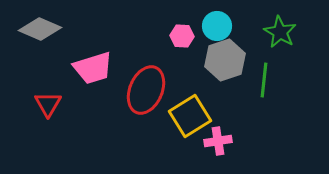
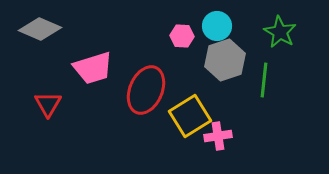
pink cross: moved 5 px up
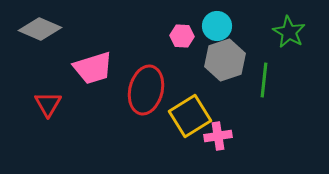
green star: moved 9 px right
red ellipse: rotated 9 degrees counterclockwise
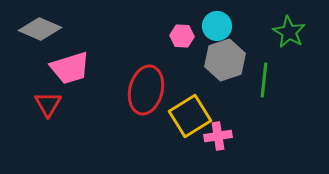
pink trapezoid: moved 23 px left
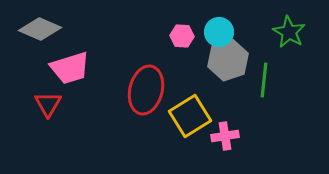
cyan circle: moved 2 px right, 6 px down
gray hexagon: moved 3 px right
pink cross: moved 7 px right
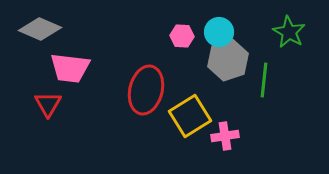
pink trapezoid: rotated 24 degrees clockwise
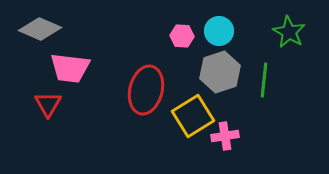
cyan circle: moved 1 px up
gray hexagon: moved 8 px left, 12 px down
yellow square: moved 3 px right
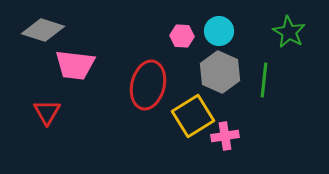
gray diamond: moved 3 px right, 1 px down; rotated 6 degrees counterclockwise
pink trapezoid: moved 5 px right, 3 px up
gray hexagon: rotated 18 degrees counterclockwise
red ellipse: moved 2 px right, 5 px up
red triangle: moved 1 px left, 8 px down
